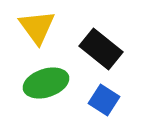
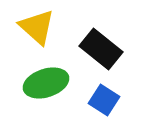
yellow triangle: rotated 12 degrees counterclockwise
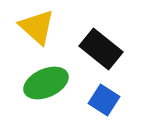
green ellipse: rotated 6 degrees counterclockwise
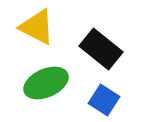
yellow triangle: rotated 15 degrees counterclockwise
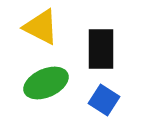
yellow triangle: moved 4 px right
black rectangle: rotated 51 degrees clockwise
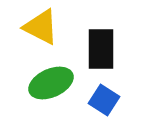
green ellipse: moved 5 px right
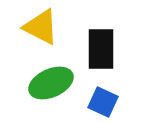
blue square: moved 1 px left, 2 px down; rotated 8 degrees counterclockwise
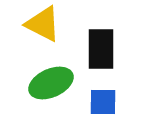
yellow triangle: moved 2 px right, 3 px up
blue square: rotated 24 degrees counterclockwise
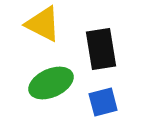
black rectangle: rotated 9 degrees counterclockwise
blue square: rotated 16 degrees counterclockwise
